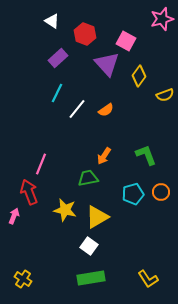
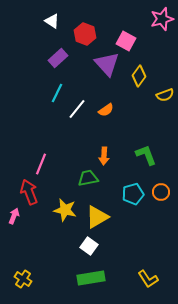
orange arrow: rotated 30 degrees counterclockwise
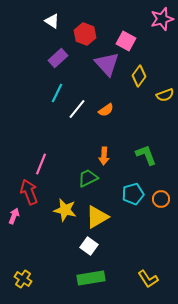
green trapezoid: rotated 15 degrees counterclockwise
orange circle: moved 7 px down
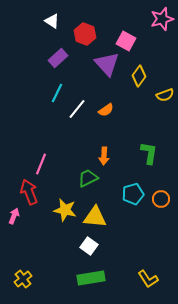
green L-shape: moved 3 px right, 2 px up; rotated 30 degrees clockwise
yellow triangle: moved 2 px left; rotated 35 degrees clockwise
yellow cross: rotated 18 degrees clockwise
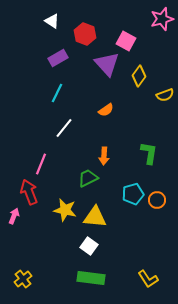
purple rectangle: rotated 12 degrees clockwise
white line: moved 13 px left, 19 px down
orange circle: moved 4 px left, 1 px down
green rectangle: rotated 16 degrees clockwise
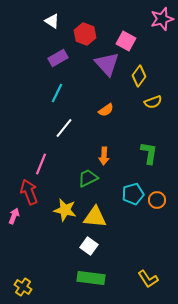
yellow semicircle: moved 12 px left, 7 px down
yellow cross: moved 8 px down; rotated 18 degrees counterclockwise
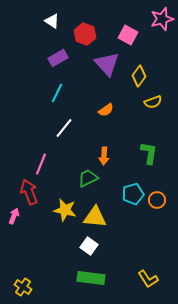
pink square: moved 2 px right, 6 px up
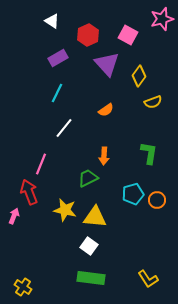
red hexagon: moved 3 px right, 1 px down; rotated 15 degrees clockwise
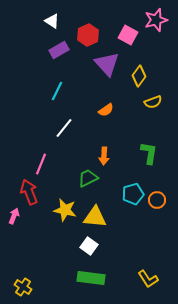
pink star: moved 6 px left, 1 px down
purple rectangle: moved 1 px right, 8 px up
cyan line: moved 2 px up
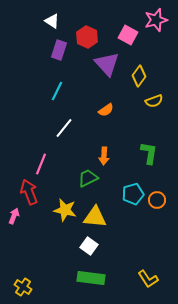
red hexagon: moved 1 px left, 2 px down; rotated 10 degrees counterclockwise
purple rectangle: rotated 42 degrees counterclockwise
yellow semicircle: moved 1 px right, 1 px up
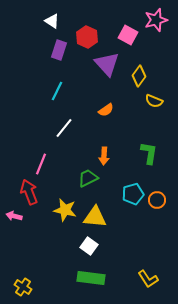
yellow semicircle: rotated 42 degrees clockwise
pink arrow: rotated 98 degrees counterclockwise
